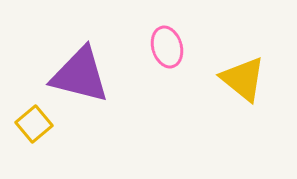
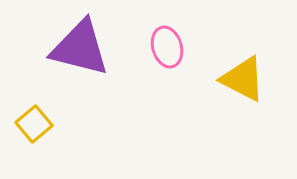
purple triangle: moved 27 px up
yellow triangle: rotated 12 degrees counterclockwise
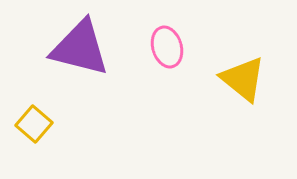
yellow triangle: rotated 12 degrees clockwise
yellow square: rotated 9 degrees counterclockwise
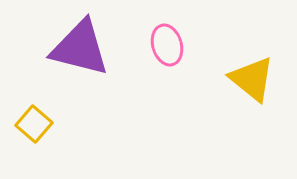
pink ellipse: moved 2 px up
yellow triangle: moved 9 px right
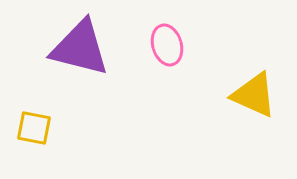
yellow triangle: moved 2 px right, 16 px down; rotated 15 degrees counterclockwise
yellow square: moved 4 px down; rotated 30 degrees counterclockwise
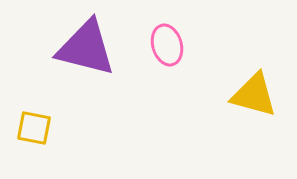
purple triangle: moved 6 px right
yellow triangle: rotated 9 degrees counterclockwise
